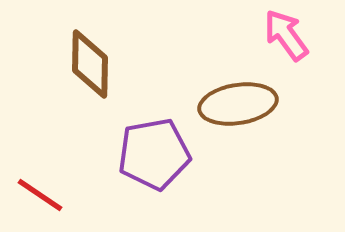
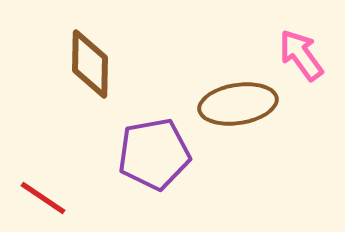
pink arrow: moved 15 px right, 20 px down
red line: moved 3 px right, 3 px down
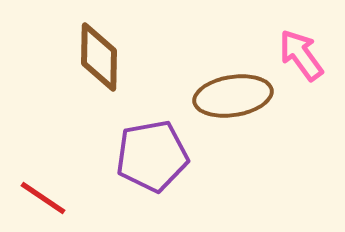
brown diamond: moved 9 px right, 7 px up
brown ellipse: moved 5 px left, 8 px up
purple pentagon: moved 2 px left, 2 px down
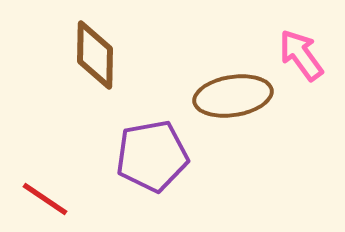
brown diamond: moved 4 px left, 2 px up
red line: moved 2 px right, 1 px down
